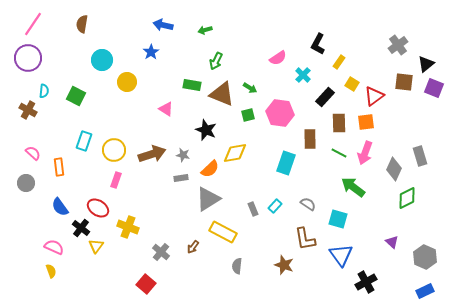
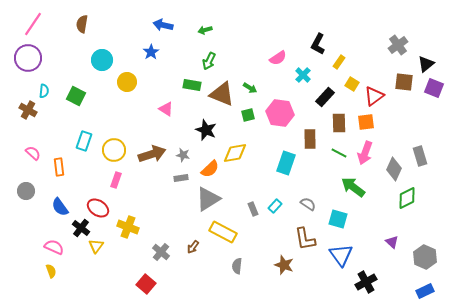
green arrow at (216, 61): moved 7 px left
gray circle at (26, 183): moved 8 px down
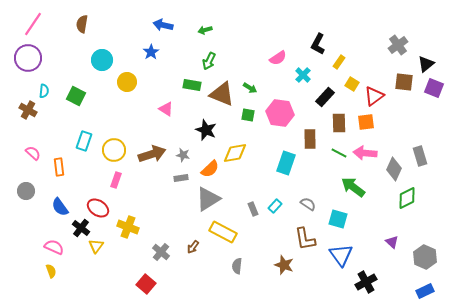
green square at (248, 115): rotated 24 degrees clockwise
pink arrow at (365, 153): rotated 75 degrees clockwise
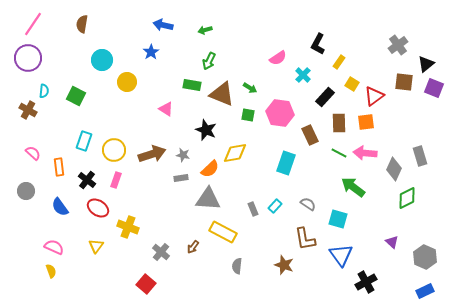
brown rectangle at (310, 139): moved 4 px up; rotated 24 degrees counterclockwise
gray triangle at (208, 199): rotated 36 degrees clockwise
black cross at (81, 228): moved 6 px right, 48 px up
